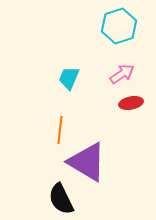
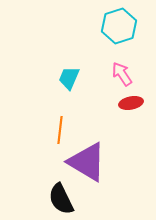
pink arrow: rotated 90 degrees counterclockwise
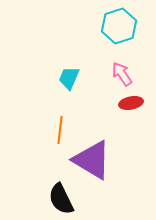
purple triangle: moved 5 px right, 2 px up
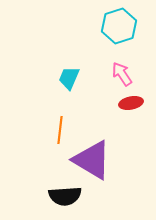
black semicircle: moved 4 px right, 3 px up; rotated 68 degrees counterclockwise
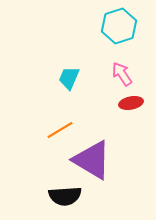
orange line: rotated 52 degrees clockwise
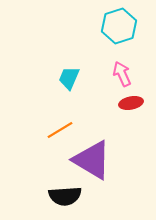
pink arrow: rotated 10 degrees clockwise
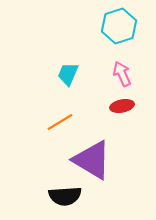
cyan trapezoid: moved 1 px left, 4 px up
red ellipse: moved 9 px left, 3 px down
orange line: moved 8 px up
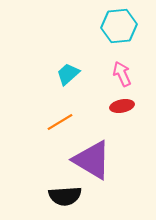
cyan hexagon: rotated 12 degrees clockwise
cyan trapezoid: rotated 25 degrees clockwise
